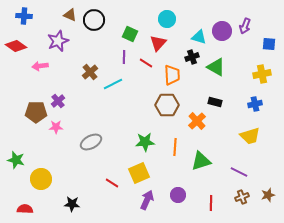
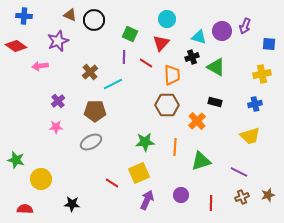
red triangle at (158, 43): moved 3 px right
brown pentagon at (36, 112): moved 59 px right, 1 px up
purple circle at (178, 195): moved 3 px right
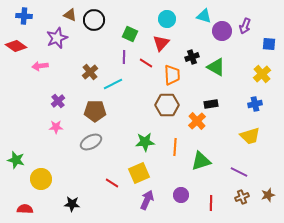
cyan triangle at (199, 37): moved 5 px right, 21 px up
purple star at (58, 41): moved 1 px left, 3 px up
yellow cross at (262, 74): rotated 30 degrees counterclockwise
black rectangle at (215, 102): moved 4 px left, 2 px down; rotated 24 degrees counterclockwise
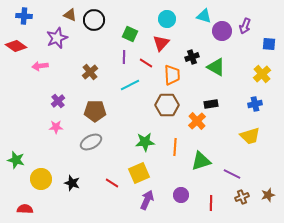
cyan line at (113, 84): moved 17 px right, 1 px down
purple line at (239, 172): moved 7 px left, 2 px down
black star at (72, 204): moved 21 px up; rotated 14 degrees clockwise
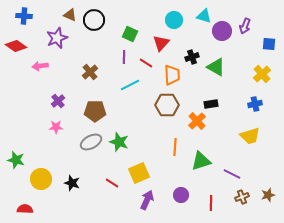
cyan circle at (167, 19): moved 7 px right, 1 px down
green star at (145, 142): moved 26 px left; rotated 24 degrees clockwise
